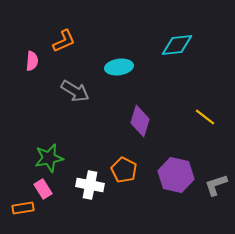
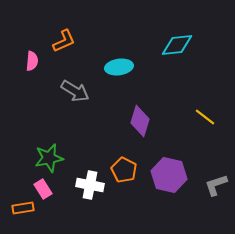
purple hexagon: moved 7 px left
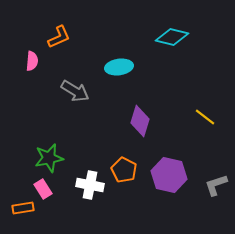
orange L-shape: moved 5 px left, 4 px up
cyan diamond: moved 5 px left, 8 px up; rotated 20 degrees clockwise
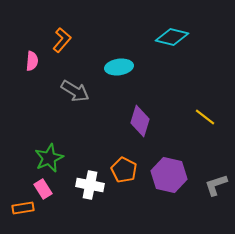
orange L-shape: moved 3 px right, 3 px down; rotated 25 degrees counterclockwise
green star: rotated 12 degrees counterclockwise
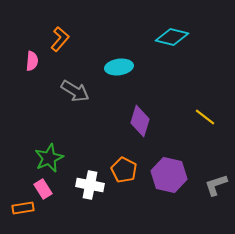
orange L-shape: moved 2 px left, 1 px up
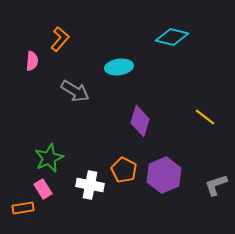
purple hexagon: moved 5 px left; rotated 24 degrees clockwise
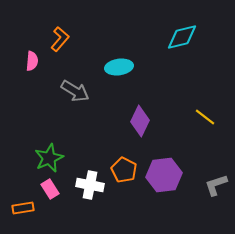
cyan diamond: moved 10 px right; rotated 28 degrees counterclockwise
purple diamond: rotated 8 degrees clockwise
purple hexagon: rotated 16 degrees clockwise
pink rectangle: moved 7 px right
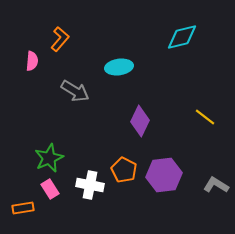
gray L-shape: rotated 50 degrees clockwise
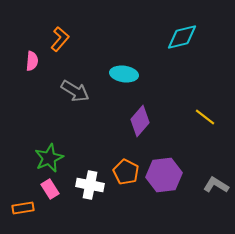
cyan ellipse: moved 5 px right, 7 px down; rotated 16 degrees clockwise
purple diamond: rotated 16 degrees clockwise
orange pentagon: moved 2 px right, 2 px down
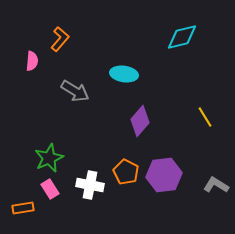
yellow line: rotated 20 degrees clockwise
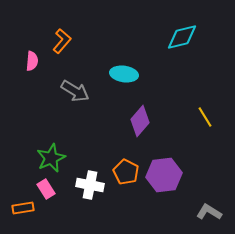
orange L-shape: moved 2 px right, 2 px down
green star: moved 2 px right
gray L-shape: moved 7 px left, 27 px down
pink rectangle: moved 4 px left
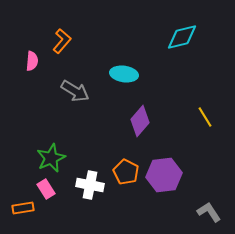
gray L-shape: rotated 25 degrees clockwise
